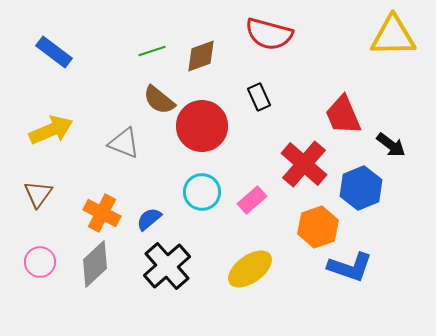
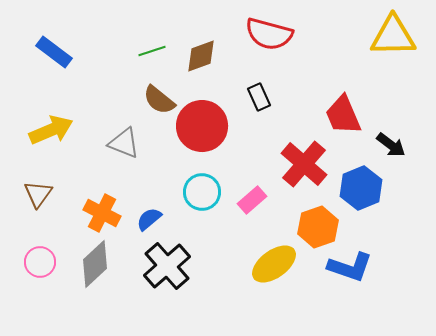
yellow ellipse: moved 24 px right, 5 px up
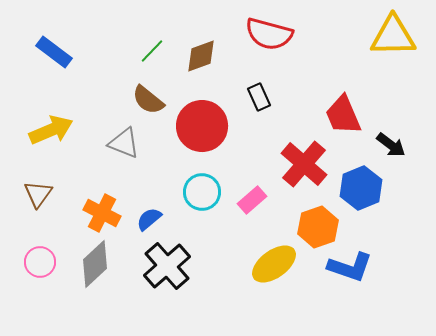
green line: rotated 28 degrees counterclockwise
brown semicircle: moved 11 px left
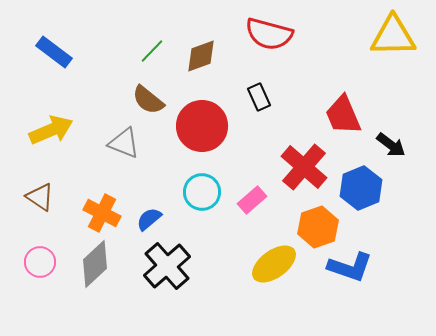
red cross: moved 3 px down
brown triangle: moved 2 px right, 3 px down; rotated 32 degrees counterclockwise
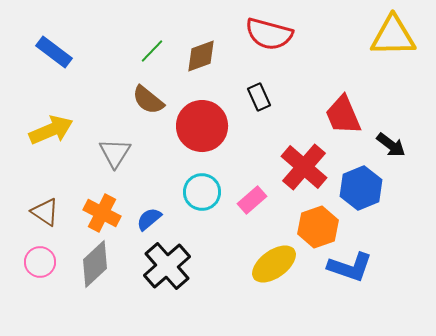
gray triangle: moved 9 px left, 10 px down; rotated 40 degrees clockwise
brown triangle: moved 5 px right, 15 px down
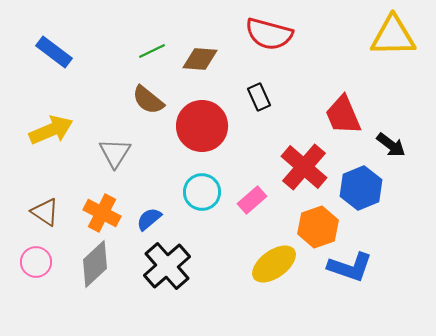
green line: rotated 20 degrees clockwise
brown diamond: moved 1 px left, 3 px down; rotated 24 degrees clockwise
pink circle: moved 4 px left
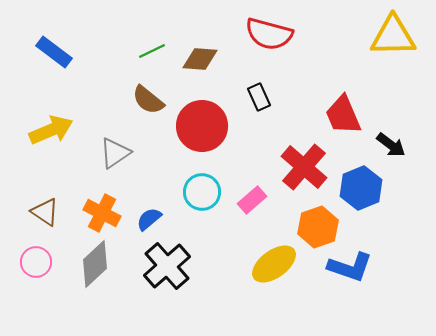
gray triangle: rotated 24 degrees clockwise
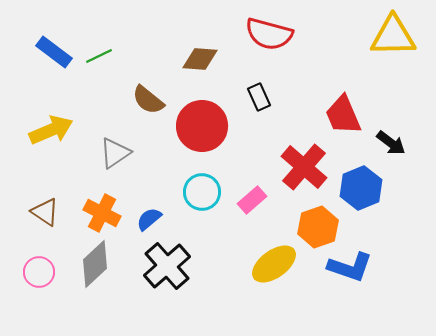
green line: moved 53 px left, 5 px down
black arrow: moved 2 px up
pink circle: moved 3 px right, 10 px down
